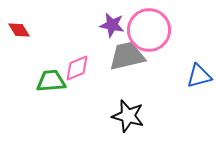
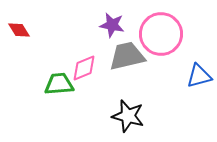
pink circle: moved 12 px right, 4 px down
pink diamond: moved 7 px right
green trapezoid: moved 8 px right, 3 px down
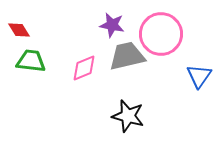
blue triangle: rotated 40 degrees counterclockwise
green trapezoid: moved 28 px left, 23 px up; rotated 12 degrees clockwise
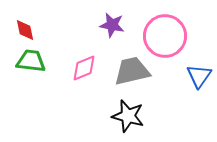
red diamond: moved 6 px right; rotated 20 degrees clockwise
pink circle: moved 4 px right, 2 px down
gray trapezoid: moved 5 px right, 15 px down
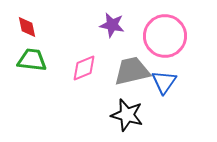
red diamond: moved 2 px right, 3 px up
green trapezoid: moved 1 px right, 1 px up
blue triangle: moved 35 px left, 6 px down
black star: moved 1 px left, 1 px up
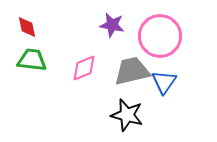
pink circle: moved 5 px left
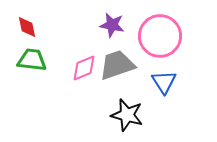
gray trapezoid: moved 15 px left, 6 px up; rotated 6 degrees counterclockwise
blue triangle: rotated 8 degrees counterclockwise
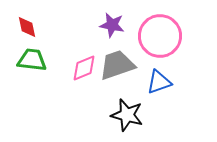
blue triangle: moved 5 px left; rotated 44 degrees clockwise
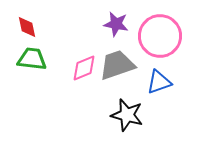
purple star: moved 4 px right, 1 px up
green trapezoid: moved 1 px up
